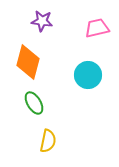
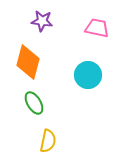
pink trapezoid: rotated 25 degrees clockwise
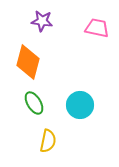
cyan circle: moved 8 px left, 30 px down
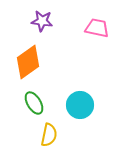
orange diamond: rotated 40 degrees clockwise
yellow semicircle: moved 1 px right, 6 px up
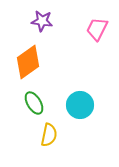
pink trapezoid: moved 1 px down; rotated 75 degrees counterclockwise
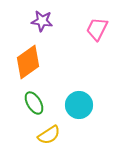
cyan circle: moved 1 px left
yellow semicircle: rotated 45 degrees clockwise
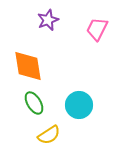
purple star: moved 6 px right, 1 px up; rotated 30 degrees counterclockwise
orange diamond: moved 4 px down; rotated 64 degrees counterclockwise
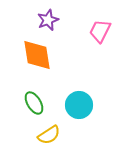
pink trapezoid: moved 3 px right, 2 px down
orange diamond: moved 9 px right, 11 px up
